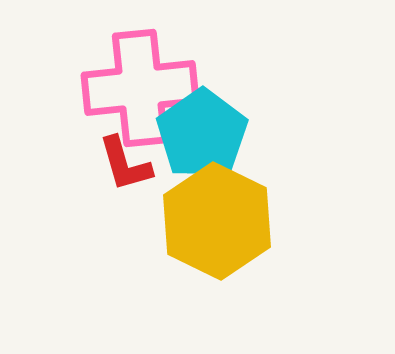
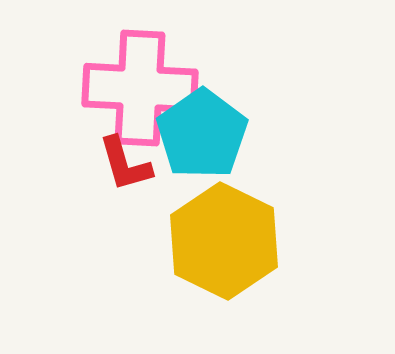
pink cross: rotated 9 degrees clockwise
yellow hexagon: moved 7 px right, 20 px down
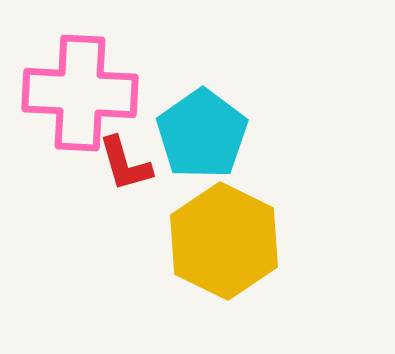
pink cross: moved 60 px left, 5 px down
